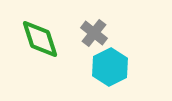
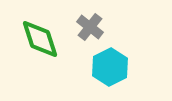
gray cross: moved 4 px left, 6 px up
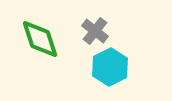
gray cross: moved 5 px right, 4 px down
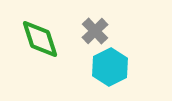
gray cross: rotated 8 degrees clockwise
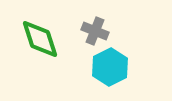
gray cross: rotated 24 degrees counterclockwise
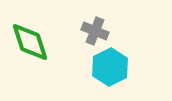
green diamond: moved 10 px left, 3 px down
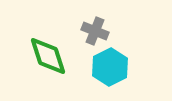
green diamond: moved 18 px right, 14 px down
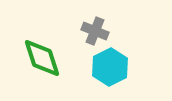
green diamond: moved 6 px left, 2 px down
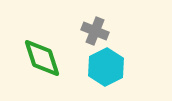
cyan hexagon: moved 4 px left
